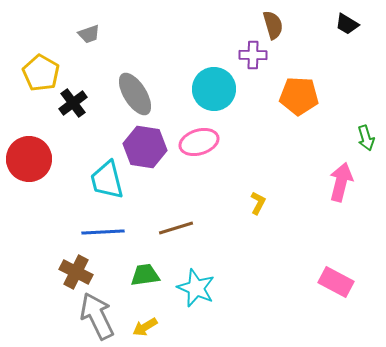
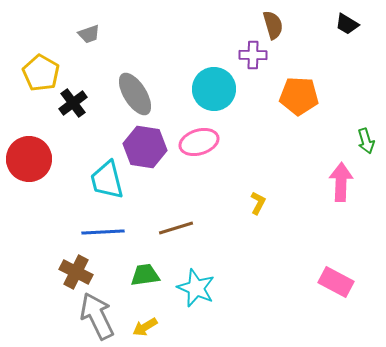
green arrow: moved 3 px down
pink arrow: rotated 12 degrees counterclockwise
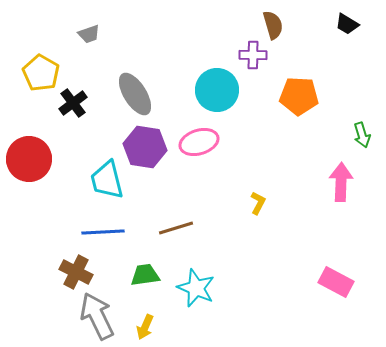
cyan circle: moved 3 px right, 1 px down
green arrow: moved 4 px left, 6 px up
yellow arrow: rotated 35 degrees counterclockwise
